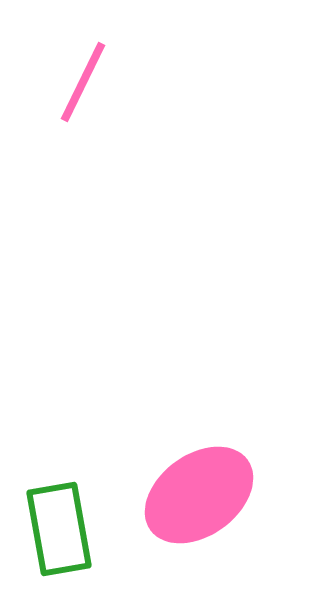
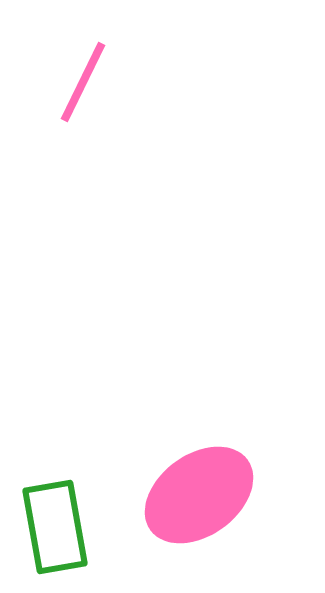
green rectangle: moved 4 px left, 2 px up
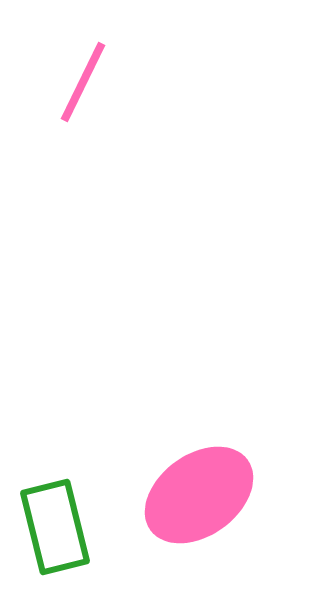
green rectangle: rotated 4 degrees counterclockwise
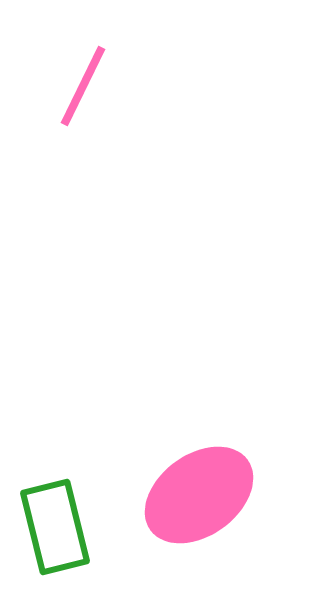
pink line: moved 4 px down
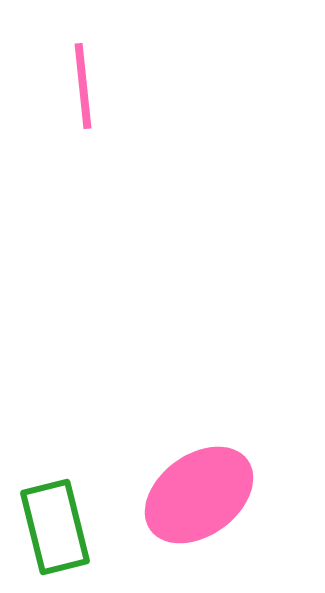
pink line: rotated 32 degrees counterclockwise
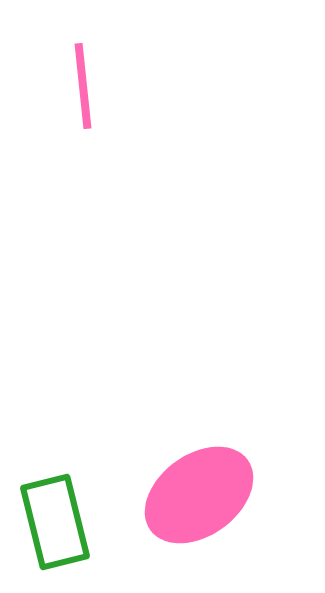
green rectangle: moved 5 px up
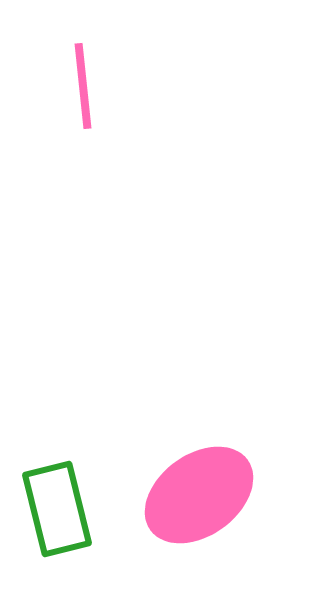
green rectangle: moved 2 px right, 13 px up
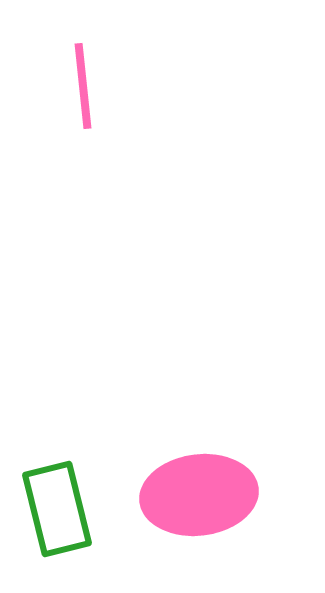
pink ellipse: rotated 29 degrees clockwise
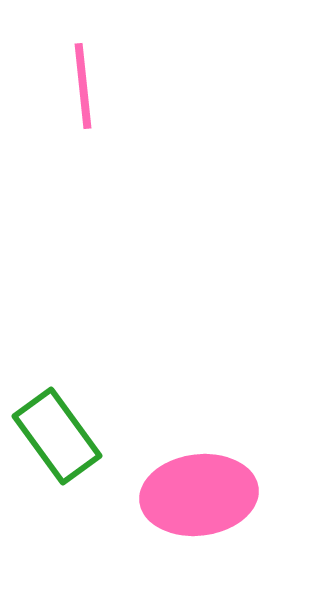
green rectangle: moved 73 px up; rotated 22 degrees counterclockwise
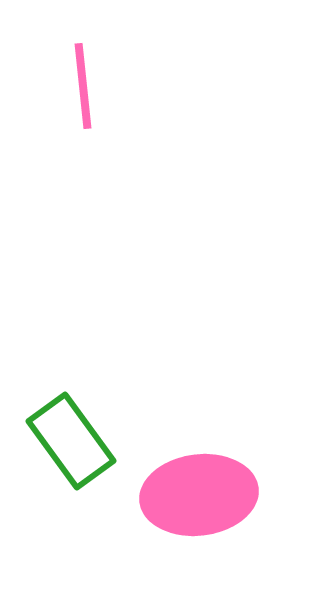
green rectangle: moved 14 px right, 5 px down
